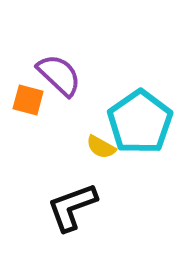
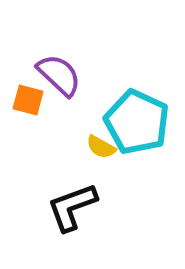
cyan pentagon: moved 3 px left; rotated 12 degrees counterclockwise
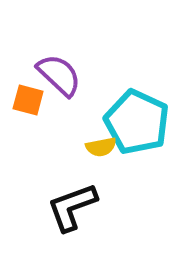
yellow semicircle: rotated 40 degrees counterclockwise
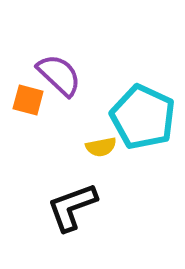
cyan pentagon: moved 6 px right, 5 px up
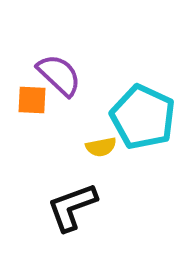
orange square: moved 4 px right; rotated 12 degrees counterclockwise
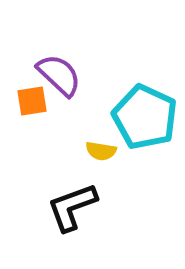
orange square: moved 1 px down; rotated 12 degrees counterclockwise
cyan pentagon: moved 2 px right
yellow semicircle: moved 4 px down; rotated 20 degrees clockwise
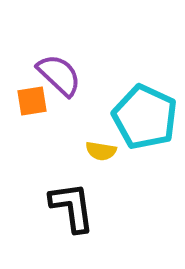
black L-shape: rotated 102 degrees clockwise
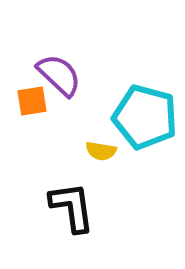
cyan pentagon: rotated 10 degrees counterclockwise
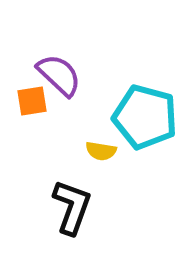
black L-shape: rotated 28 degrees clockwise
